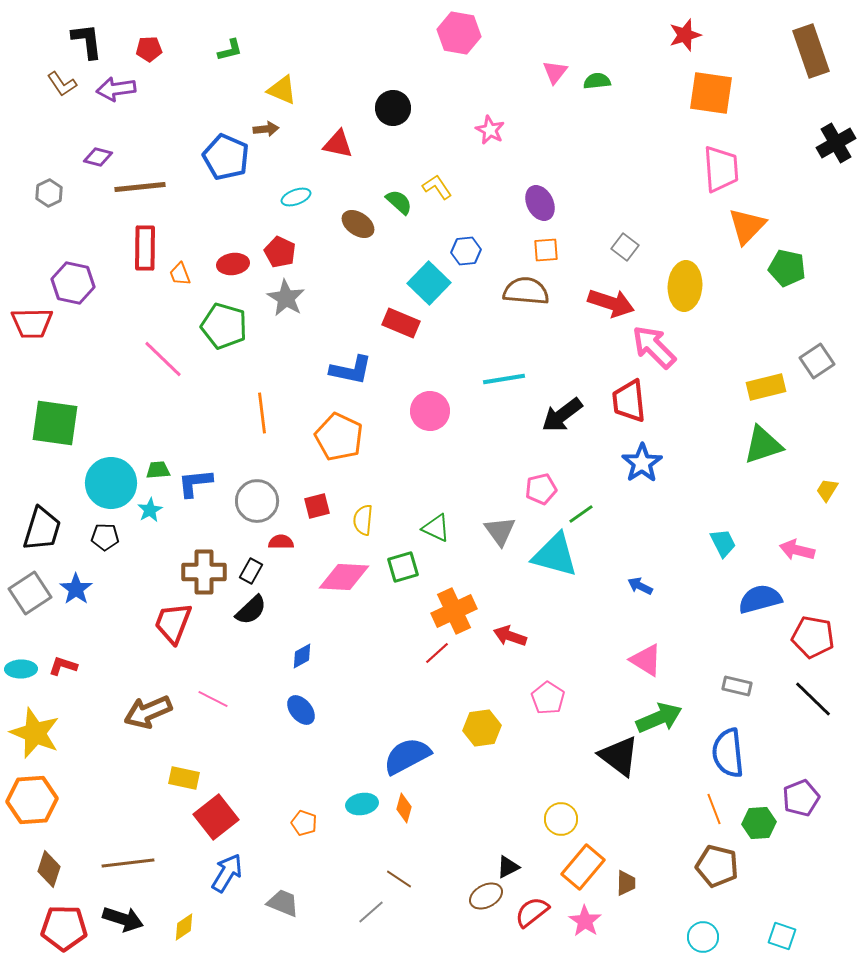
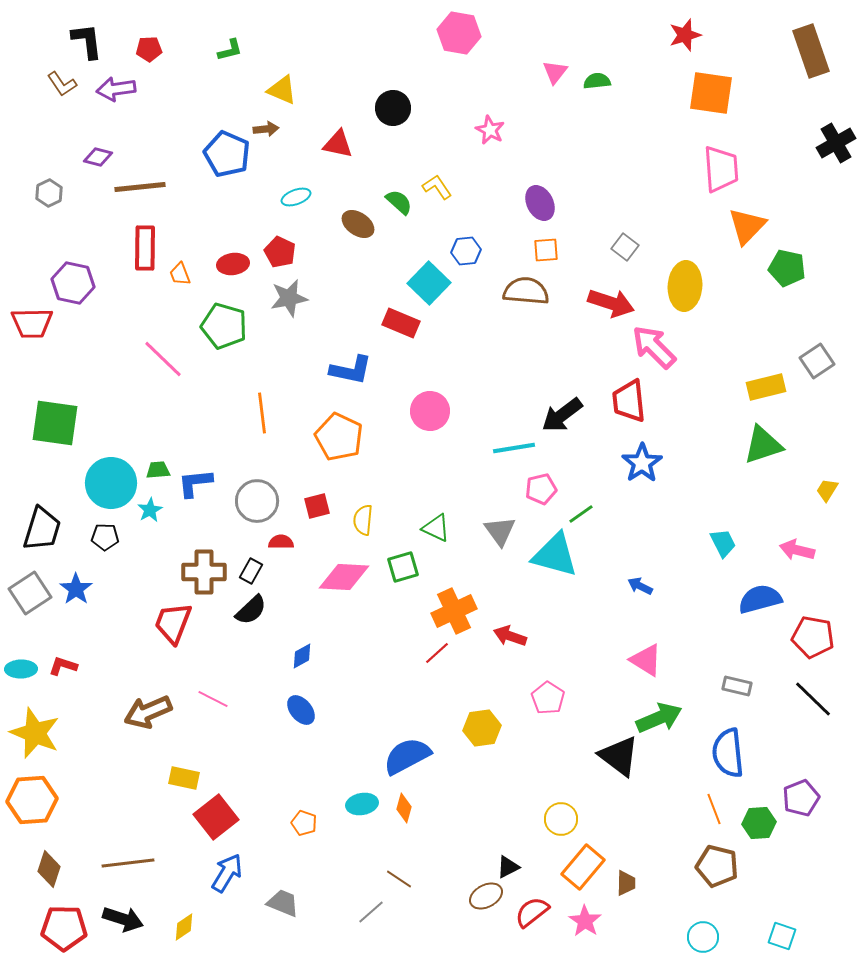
blue pentagon at (226, 157): moved 1 px right, 3 px up
gray star at (286, 298): moved 3 px right; rotated 30 degrees clockwise
cyan line at (504, 379): moved 10 px right, 69 px down
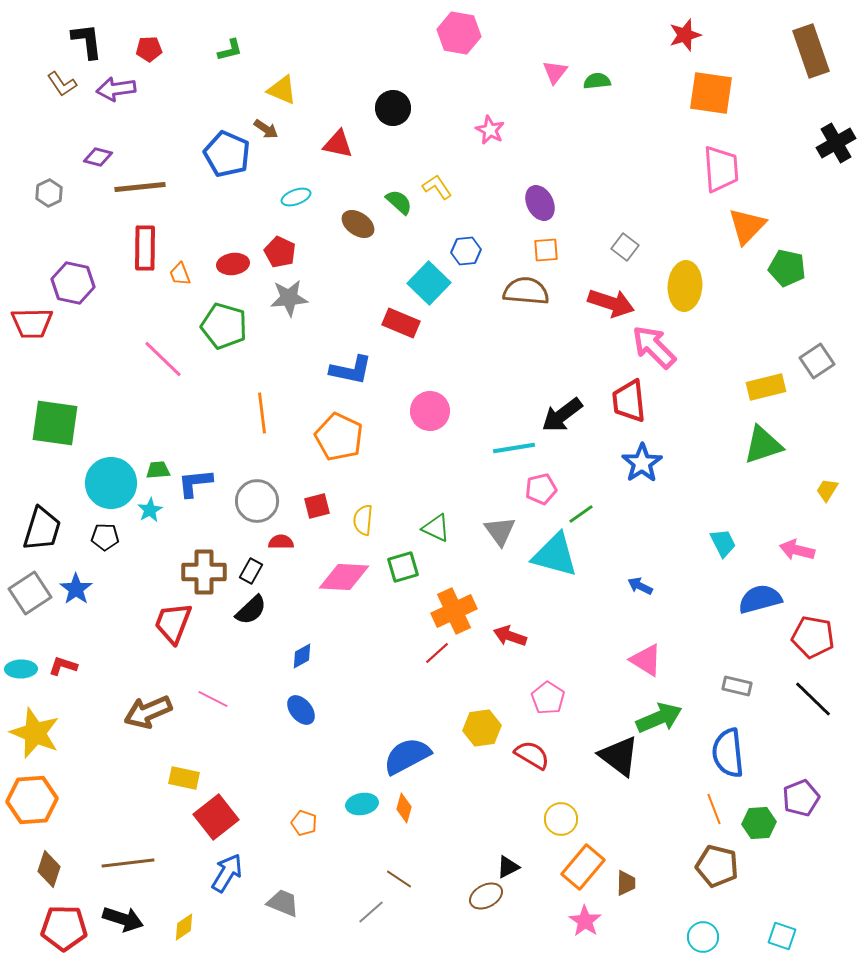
brown arrow at (266, 129): rotated 40 degrees clockwise
gray star at (289, 298): rotated 6 degrees clockwise
red semicircle at (532, 912): moved 157 px up; rotated 69 degrees clockwise
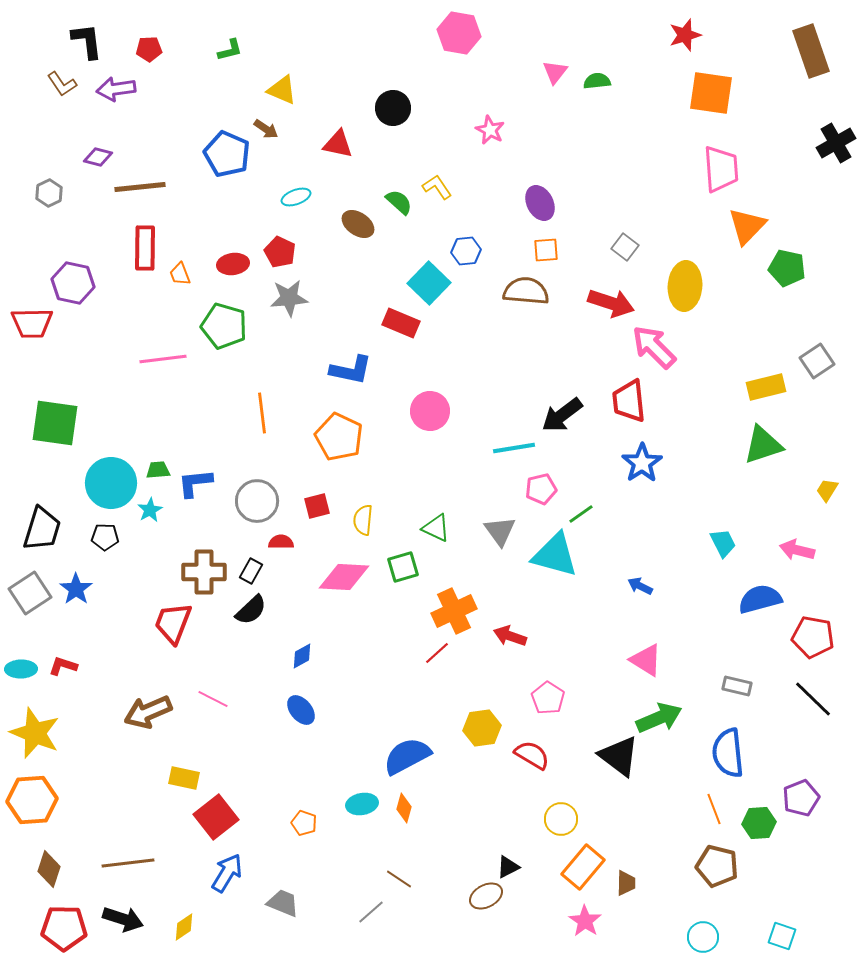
pink line at (163, 359): rotated 51 degrees counterclockwise
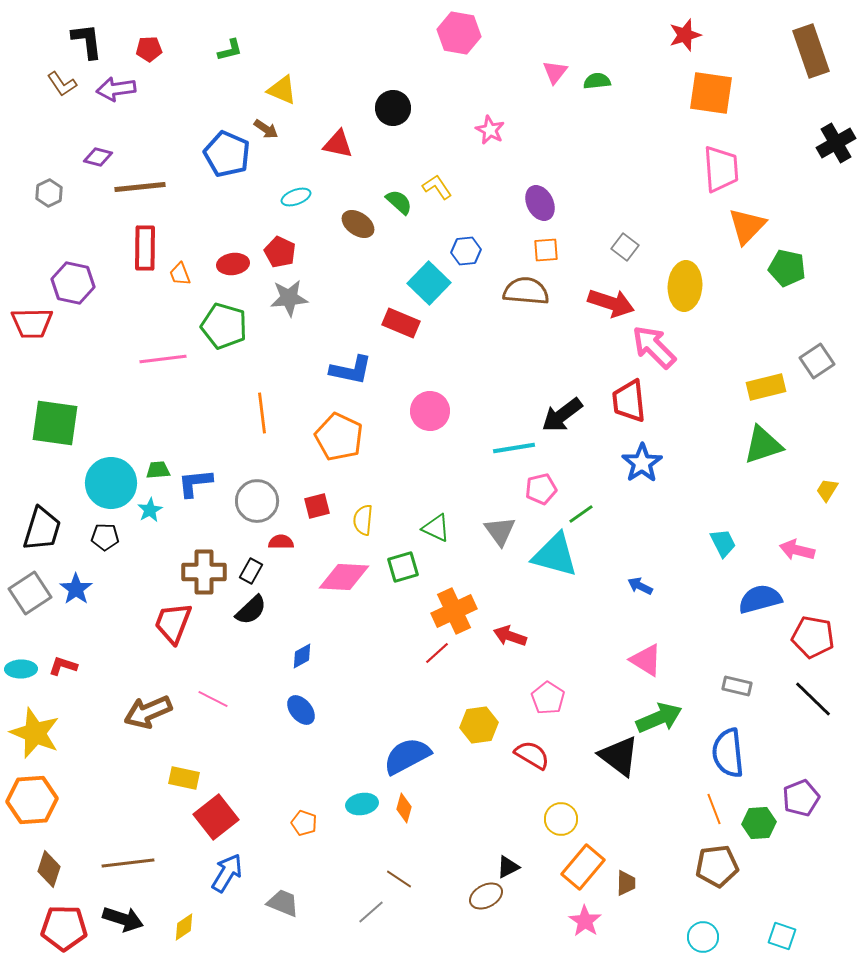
yellow hexagon at (482, 728): moved 3 px left, 3 px up
brown pentagon at (717, 866): rotated 21 degrees counterclockwise
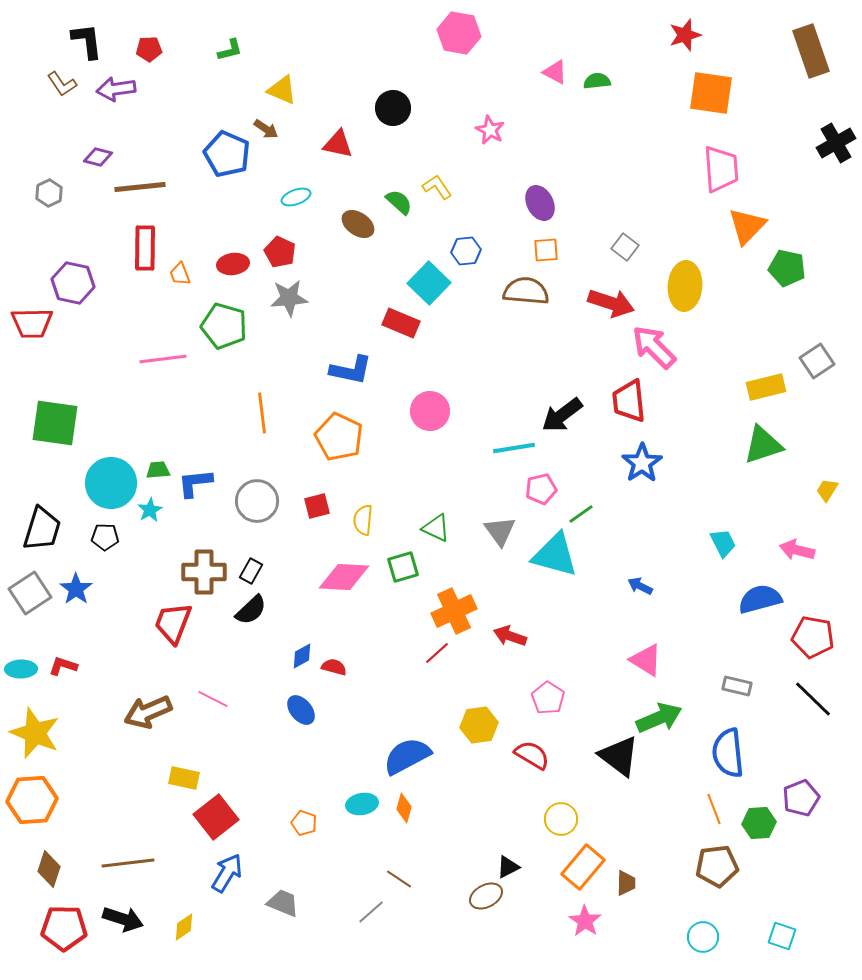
pink triangle at (555, 72): rotated 40 degrees counterclockwise
red semicircle at (281, 542): moved 53 px right, 125 px down; rotated 15 degrees clockwise
